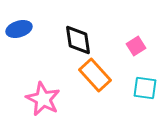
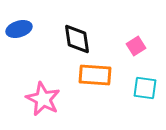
black diamond: moved 1 px left, 1 px up
orange rectangle: rotated 44 degrees counterclockwise
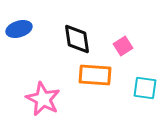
pink square: moved 13 px left
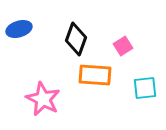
black diamond: moved 1 px left; rotated 28 degrees clockwise
cyan square: rotated 15 degrees counterclockwise
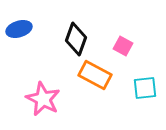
pink square: rotated 30 degrees counterclockwise
orange rectangle: rotated 24 degrees clockwise
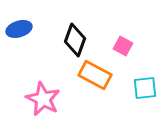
black diamond: moved 1 px left, 1 px down
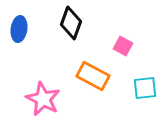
blue ellipse: rotated 65 degrees counterclockwise
black diamond: moved 4 px left, 17 px up
orange rectangle: moved 2 px left, 1 px down
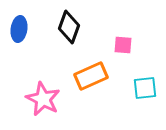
black diamond: moved 2 px left, 4 px down
pink square: moved 1 px up; rotated 24 degrees counterclockwise
orange rectangle: moved 2 px left; rotated 52 degrees counterclockwise
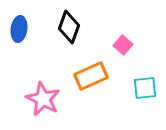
pink square: rotated 36 degrees clockwise
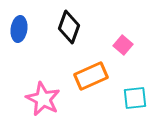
cyan square: moved 10 px left, 10 px down
